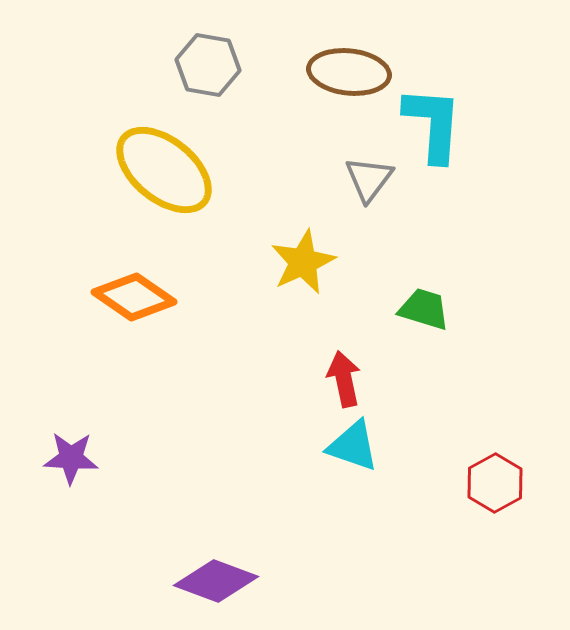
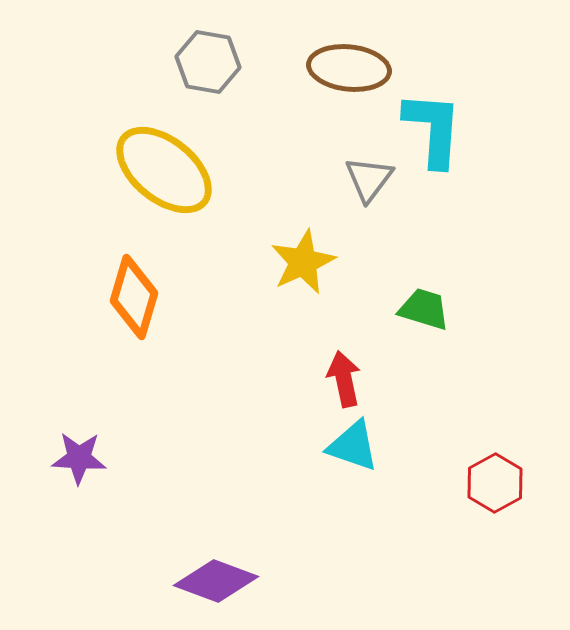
gray hexagon: moved 3 px up
brown ellipse: moved 4 px up
cyan L-shape: moved 5 px down
orange diamond: rotated 72 degrees clockwise
purple star: moved 8 px right
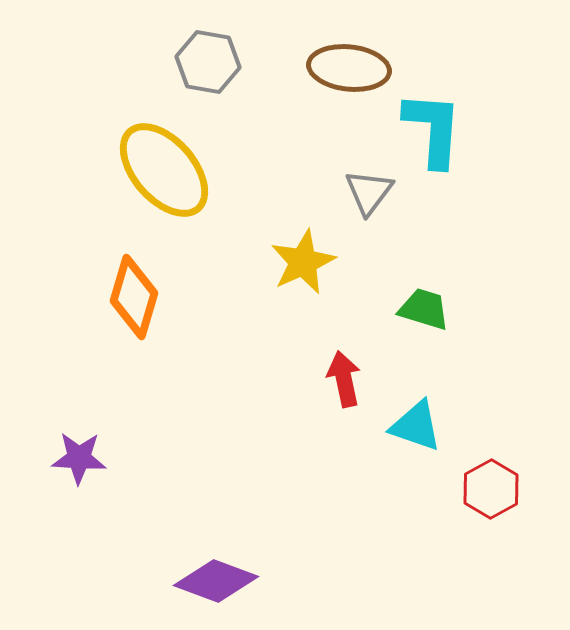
yellow ellipse: rotated 10 degrees clockwise
gray triangle: moved 13 px down
cyan triangle: moved 63 px right, 20 px up
red hexagon: moved 4 px left, 6 px down
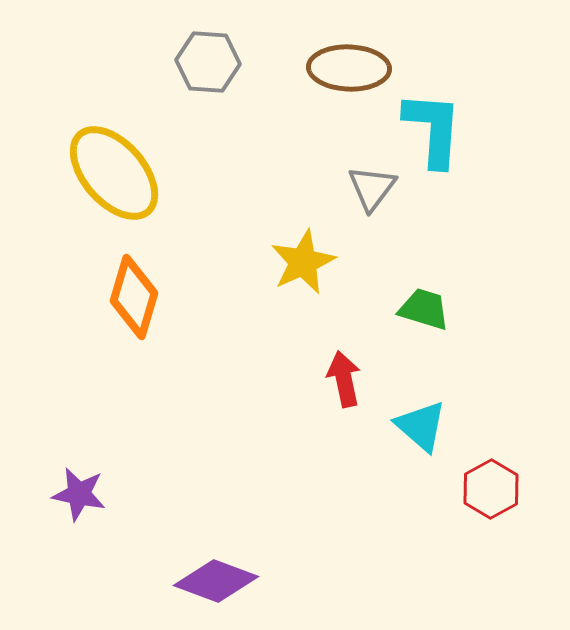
gray hexagon: rotated 6 degrees counterclockwise
brown ellipse: rotated 4 degrees counterclockwise
yellow ellipse: moved 50 px left, 3 px down
gray triangle: moved 3 px right, 4 px up
cyan triangle: moved 5 px right; rotated 22 degrees clockwise
purple star: moved 36 px down; rotated 8 degrees clockwise
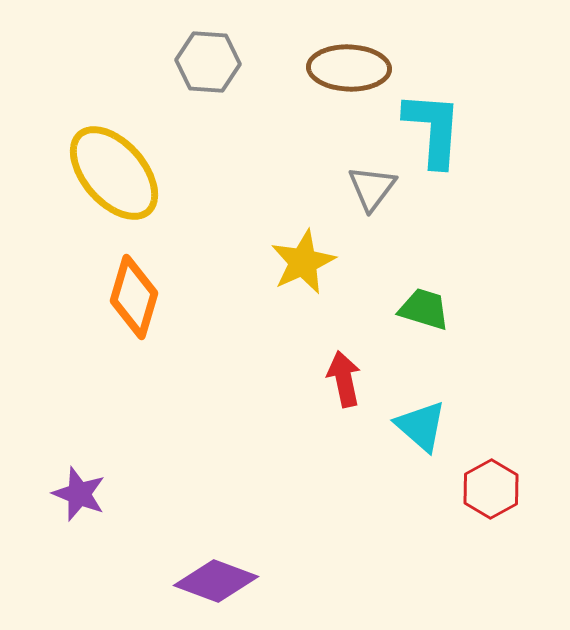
purple star: rotated 10 degrees clockwise
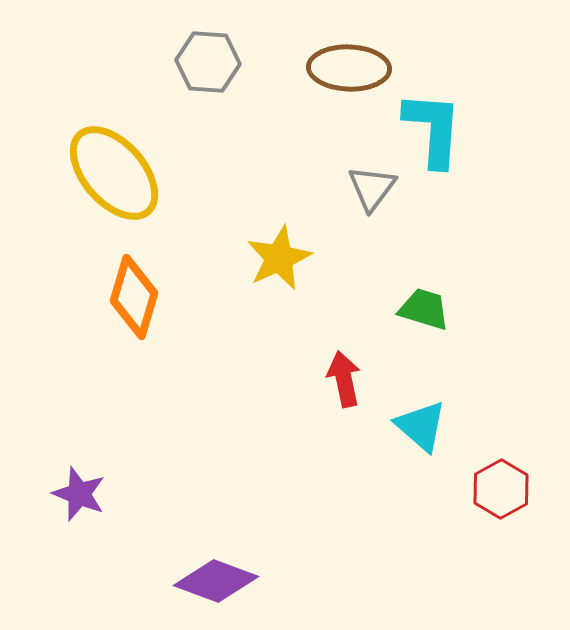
yellow star: moved 24 px left, 4 px up
red hexagon: moved 10 px right
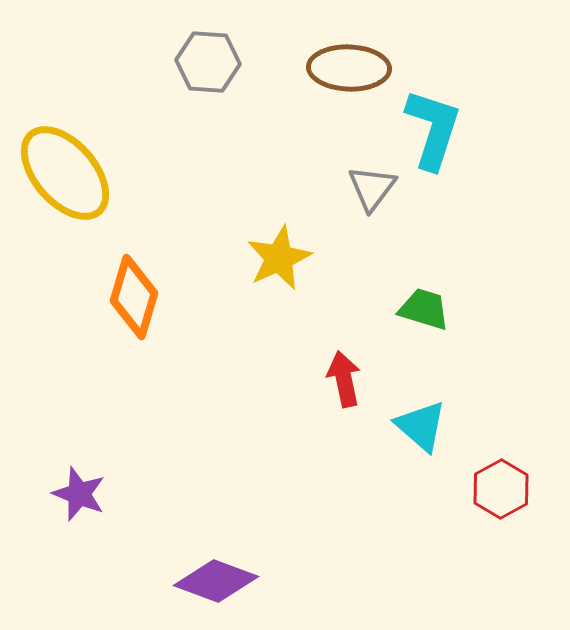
cyan L-shape: rotated 14 degrees clockwise
yellow ellipse: moved 49 px left
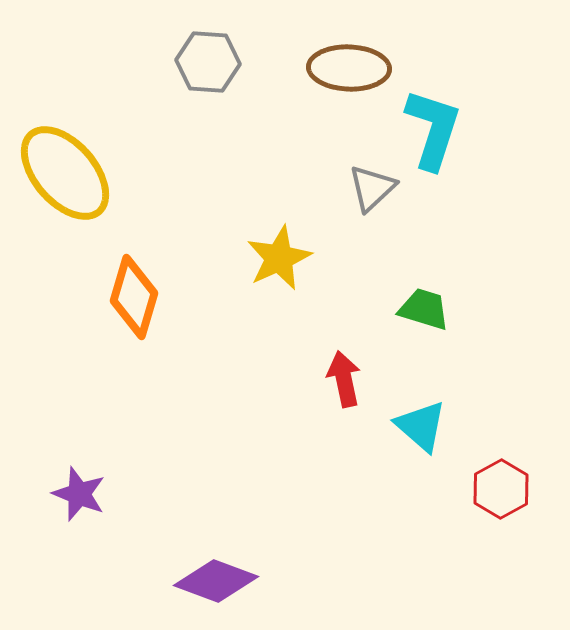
gray triangle: rotated 10 degrees clockwise
